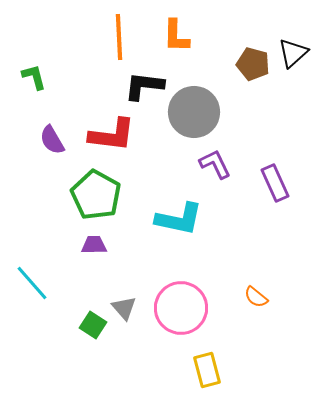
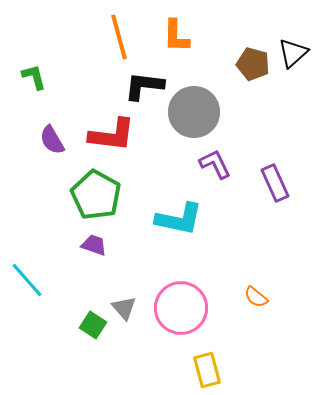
orange line: rotated 12 degrees counterclockwise
purple trapezoid: rotated 20 degrees clockwise
cyan line: moved 5 px left, 3 px up
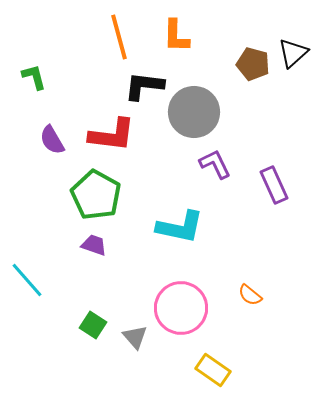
purple rectangle: moved 1 px left, 2 px down
cyan L-shape: moved 1 px right, 8 px down
orange semicircle: moved 6 px left, 2 px up
gray triangle: moved 11 px right, 29 px down
yellow rectangle: moved 6 px right; rotated 40 degrees counterclockwise
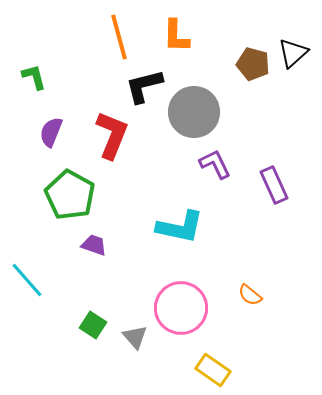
black L-shape: rotated 21 degrees counterclockwise
red L-shape: rotated 75 degrees counterclockwise
purple semicircle: moved 1 px left, 8 px up; rotated 52 degrees clockwise
green pentagon: moved 26 px left
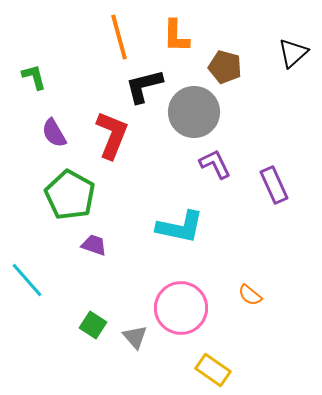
brown pentagon: moved 28 px left, 3 px down
purple semicircle: moved 3 px right, 1 px down; rotated 52 degrees counterclockwise
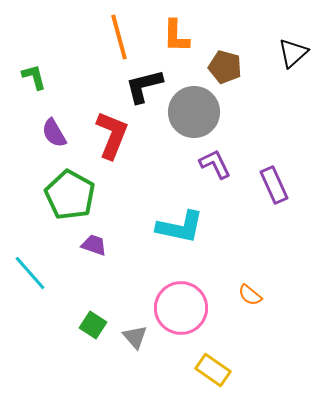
cyan line: moved 3 px right, 7 px up
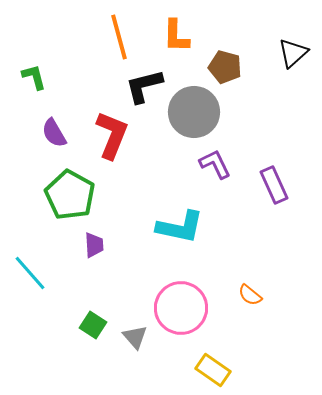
purple trapezoid: rotated 68 degrees clockwise
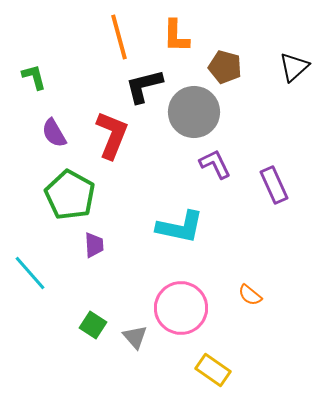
black triangle: moved 1 px right, 14 px down
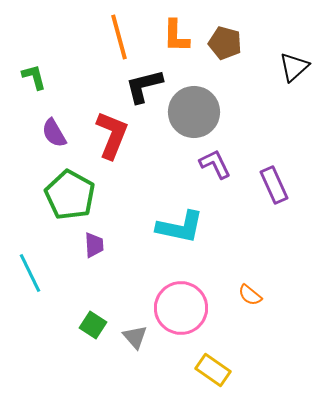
brown pentagon: moved 24 px up
cyan line: rotated 15 degrees clockwise
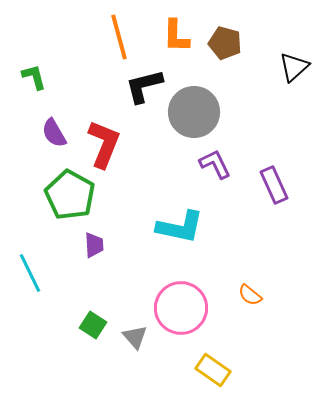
red L-shape: moved 8 px left, 9 px down
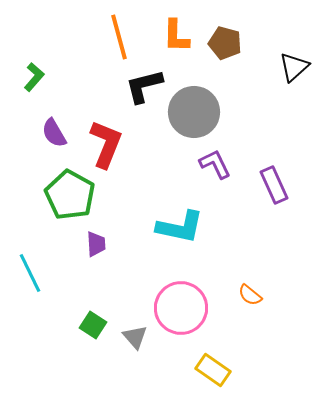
green L-shape: rotated 56 degrees clockwise
red L-shape: moved 2 px right
purple trapezoid: moved 2 px right, 1 px up
